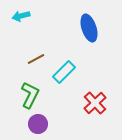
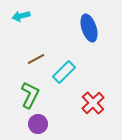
red cross: moved 2 px left
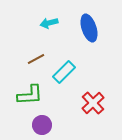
cyan arrow: moved 28 px right, 7 px down
green L-shape: rotated 60 degrees clockwise
purple circle: moved 4 px right, 1 px down
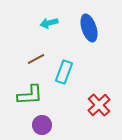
cyan rectangle: rotated 25 degrees counterclockwise
red cross: moved 6 px right, 2 px down
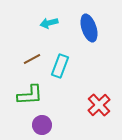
brown line: moved 4 px left
cyan rectangle: moved 4 px left, 6 px up
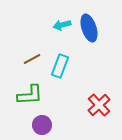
cyan arrow: moved 13 px right, 2 px down
